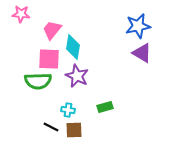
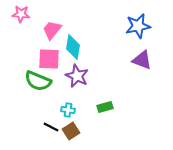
purple triangle: moved 7 px down; rotated 10 degrees counterclockwise
green semicircle: rotated 24 degrees clockwise
brown square: moved 3 px left, 1 px down; rotated 30 degrees counterclockwise
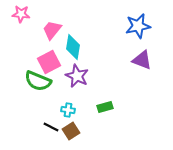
pink square: moved 3 px down; rotated 30 degrees counterclockwise
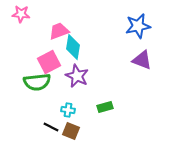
pink trapezoid: moved 7 px right, 1 px down; rotated 30 degrees clockwise
green semicircle: moved 1 px left, 1 px down; rotated 28 degrees counterclockwise
brown square: rotated 36 degrees counterclockwise
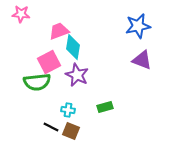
purple star: moved 1 px up
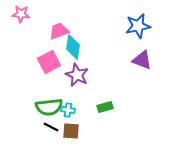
green semicircle: moved 12 px right, 25 px down
brown square: rotated 18 degrees counterclockwise
